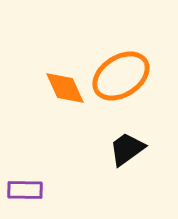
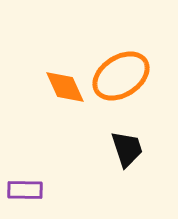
orange diamond: moved 1 px up
black trapezoid: rotated 108 degrees clockwise
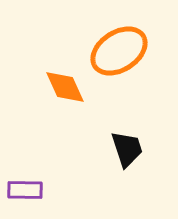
orange ellipse: moved 2 px left, 25 px up
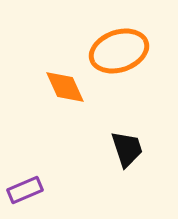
orange ellipse: rotated 14 degrees clockwise
purple rectangle: rotated 24 degrees counterclockwise
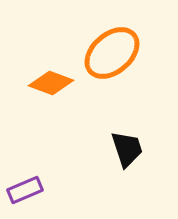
orange ellipse: moved 7 px left, 2 px down; rotated 22 degrees counterclockwise
orange diamond: moved 14 px left, 4 px up; rotated 45 degrees counterclockwise
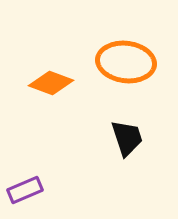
orange ellipse: moved 14 px right, 9 px down; rotated 48 degrees clockwise
black trapezoid: moved 11 px up
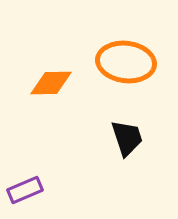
orange diamond: rotated 21 degrees counterclockwise
